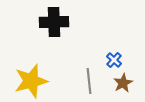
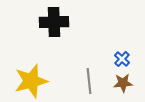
blue cross: moved 8 px right, 1 px up
brown star: rotated 24 degrees clockwise
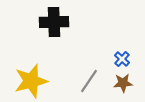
gray line: rotated 40 degrees clockwise
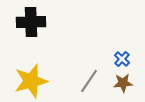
black cross: moved 23 px left
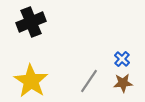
black cross: rotated 20 degrees counterclockwise
yellow star: rotated 24 degrees counterclockwise
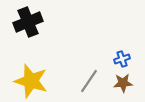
black cross: moved 3 px left
blue cross: rotated 28 degrees clockwise
yellow star: rotated 16 degrees counterclockwise
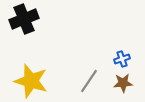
black cross: moved 4 px left, 3 px up
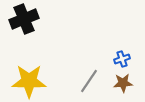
yellow star: moved 2 px left; rotated 16 degrees counterclockwise
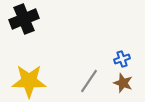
brown star: rotated 24 degrees clockwise
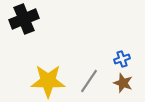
yellow star: moved 19 px right
